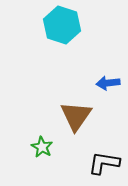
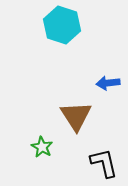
brown triangle: rotated 8 degrees counterclockwise
black L-shape: rotated 68 degrees clockwise
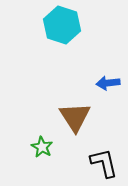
brown triangle: moved 1 px left, 1 px down
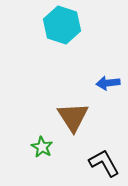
brown triangle: moved 2 px left
black L-shape: rotated 16 degrees counterclockwise
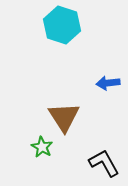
brown triangle: moved 9 px left
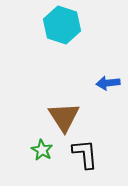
green star: moved 3 px down
black L-shape: moved 19 px left, 9 px up; rotated 24 degrees clockwise
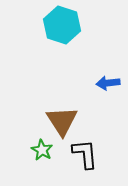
brown triangle: moved 2 px left, 4 px down
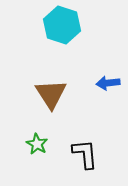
brown triangle: moved 11 px left, 27 px up
green star: moved 5 px left, 6 px up
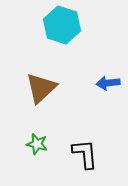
brown triangle: moved 10 px left, 6 px up; rotated 20 degrees clockwise
green star: rotated 15 degrees counterclockwise
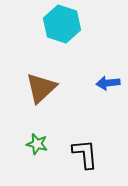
cyan hexagon: moved 1 px up
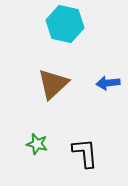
cyan hexagon: moved 3 px right; rotated 6 degrees counterclockwise
brown triangle: moved 12 px right, 4 px up
black L-shape: moved 1 px up
